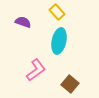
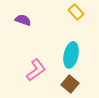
yellow rectangle: moved 19 px right
purple semicircle: moved 2 px up
cyan ellipse: moved 12 px right, 14 px down
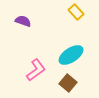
purple semicircle: moved 1 px down
cyan ellipse: rotated 45 degrees clockwise
brown square: moved 2 px left, 1 px up
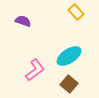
cyan ellipse: moved 2 px left, 1 px down
pink L-shape: moved 1 px left
brown square: moved 1 px right, 1 px down
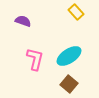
pink L-shape: moved 11 px up; rotated 40 degrees counterclockwise
